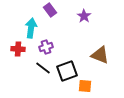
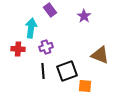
black line: moved 3 px down; rotated 49 degrees clockwise
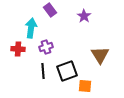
brown triangle: rotated 36 degrees clockwise
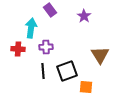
purple cross: rotated 16 degrees clockwise
orange square: moved 1 px right, 1 px down
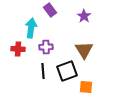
brown triangle: moved 16 px left, 5 px up
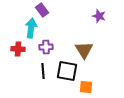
purple rectangle: moved 8 px left
purple star: moved 15 px right; rotated 16 degrees counterclockwise
black square: rotated 30 degrees clockwise
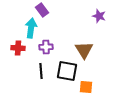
red cross: moved 1 px up
black line: moved 2 px left
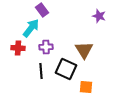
cyan arrow: rotated 30 degrees clockwise
black square: moved 1 px left, 2 px up; rotated 15 degrees clockwise
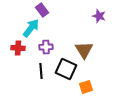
orange square: rotated 24 degrees counterclockwise
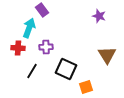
cyan arrow: moved 2 px left; rotated 18 degrees counterclockwise
brown triangle: moved 23 px right, 5 px down
black line: moved 9 px left; rotated 35 degrees clockwise
